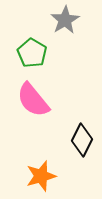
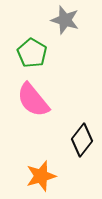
gray star: rotated 24 degrees counterclockwise
black diamond: rotated 12 degrees clockwise
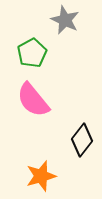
gray star: rotated 8 degrees clockwise
green pentagon: rotated 12 degrees clockwise
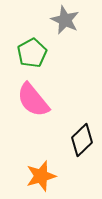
black diamond: rotated 8 degrees clockwise
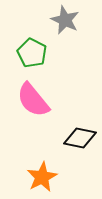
green pentagon: rotated 16 degrees counterclockwise
black diamond: moved 2 px left, 2 px up; rotated 56 degrees clockwise
orange star: moved 1 px right, 1 px down; rotated 12 degrees counterclockwise
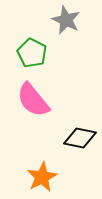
gray star: moved 1 px right
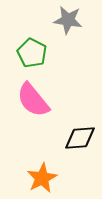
gray star: moved 2 px right; rotated 16 degrees counterclockwise
black diamond: rotated 16 degrees counterclockwise
orange star: moved 1 px down
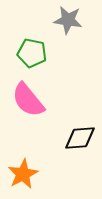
green pentagon: rotated 16 degrees counterclockwise
pink semicircle: moved 5 px left
orange star: moved 19 px left, 4 px up
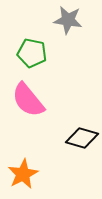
black diamond: moved 2 px right; rotated 20 degrees clockwise
